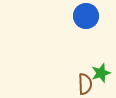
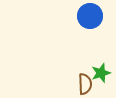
blue circle: moved 4 px right
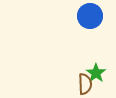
green star: moved 5 px left; rotated 18 degrees counterclockwise
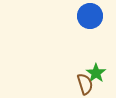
brown semicircle: rotated 15 degrees counterclockwise
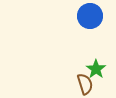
green star: moved 4 px up
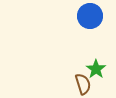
brown semicircle: moved 2 px left
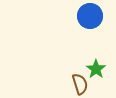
brown semicircle: moved 3 px left
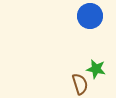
green star: rotated 24 degrees counterclockwise
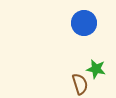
blue circle: moved 6 px left, 7 px down
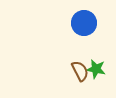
brown semicircle: moved 13 px up; rotated 10 degrees counterclockwise
